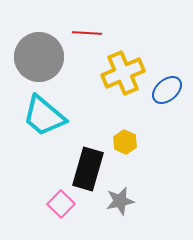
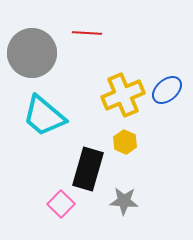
gray circle: moved 7 px left, 4 px up
yellow cross: moved 22 px down
gray star: moved 4 px right; rotated 16 degrees clockwise
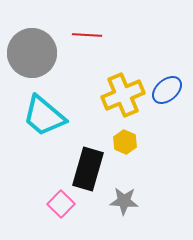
red line: moved 2 px down
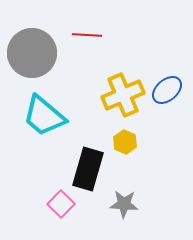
gray star: moved 3 px down
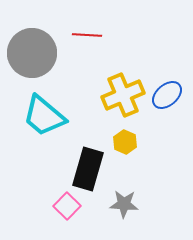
blue ellipse: moved 5 px down
pink square: moved 6 px right, 2 px down
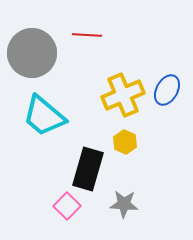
blue ellipse: moved 5 px up; rotated 20 degrees counterclockwise
